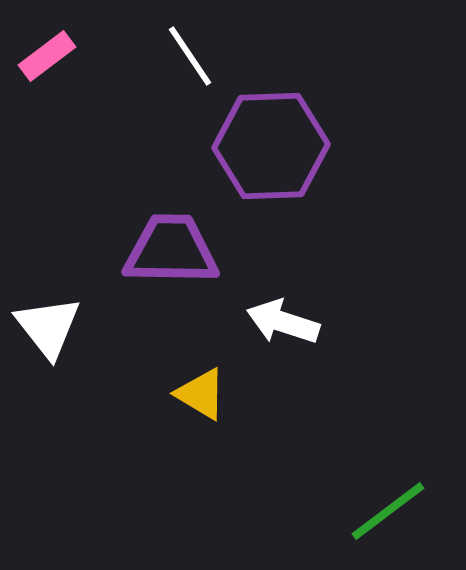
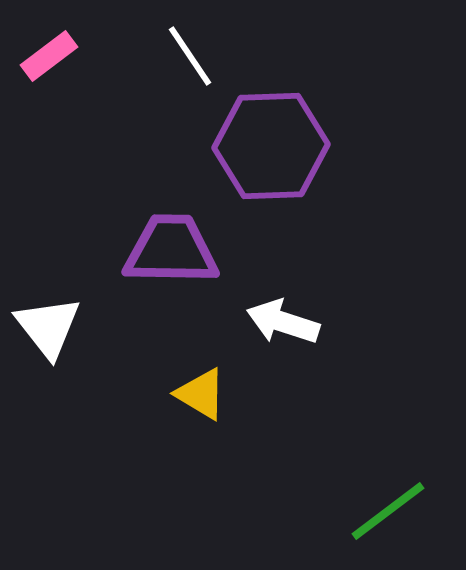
pink rectangle: moved 2 px right
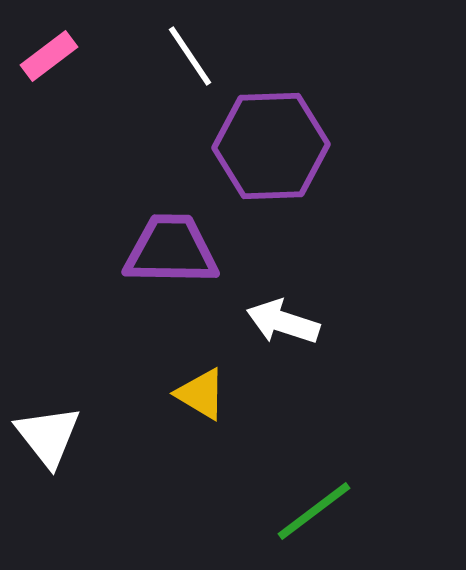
white triangle: moved 109 px down
green line: moved 74 px left
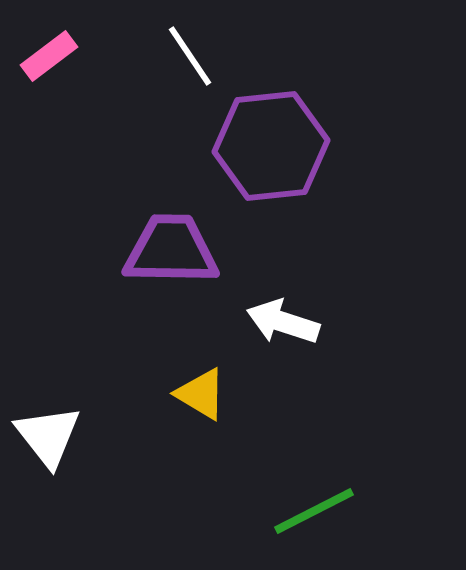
purple hexagon: rotated 4 degrees counterclockwise
green line: rotated 10 degrees clockwise
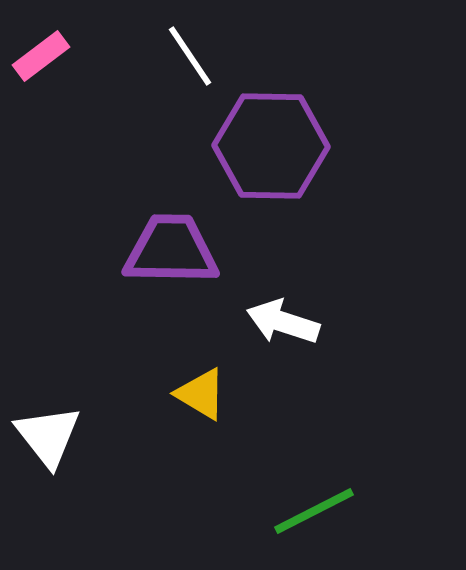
pink rectangle: moved 8 px left
purple hexagon: rotated 7 degrees clockwise
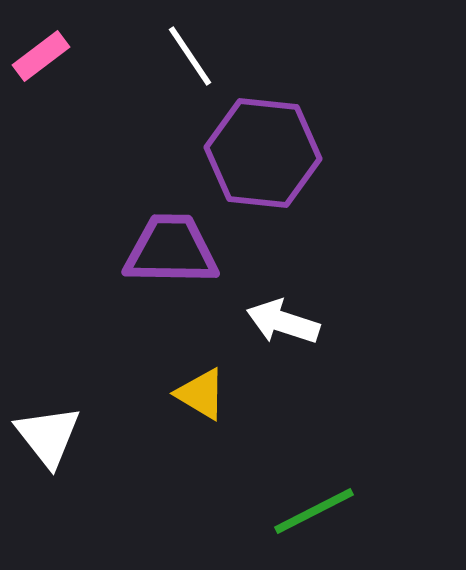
purple hexagon: moved 8 px left, 7 px down; rotated 5 degrees clockwise
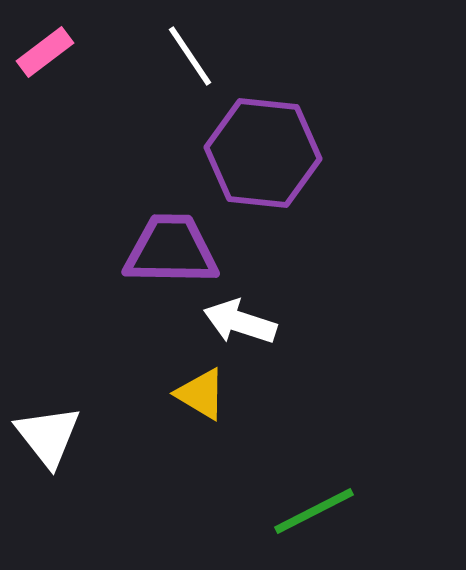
pink rectangle: moved 4 px right, 4 px up
white arrow: moved 43 px left
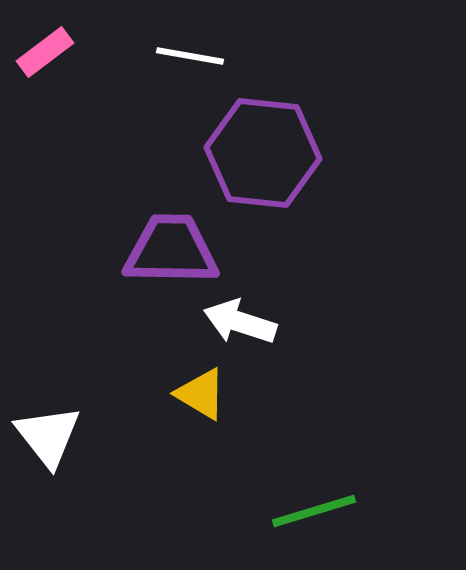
white line: rotated 46 degrees counterclockwise
green line: rotated 10 degrees clockwise
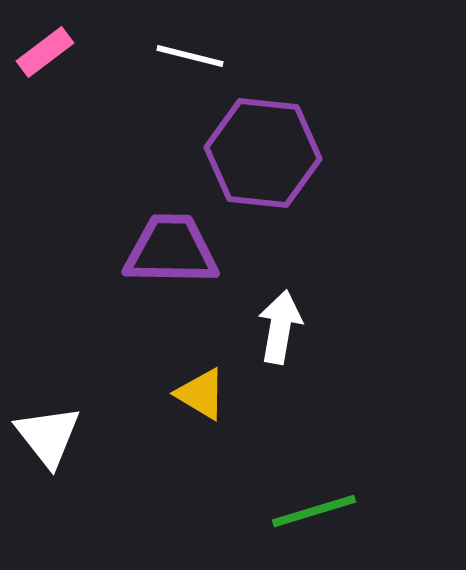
white line: rotated 4 degrees clockwise
white arrow: moved 40 px right, 5 px down; rotated 82 degrees clockwise
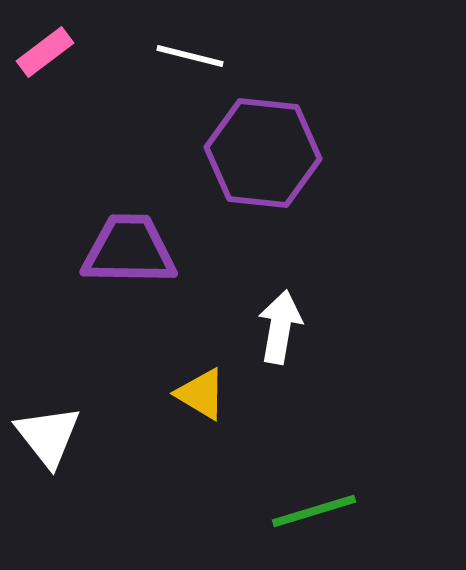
purple trapezoid: moved 42 px left
